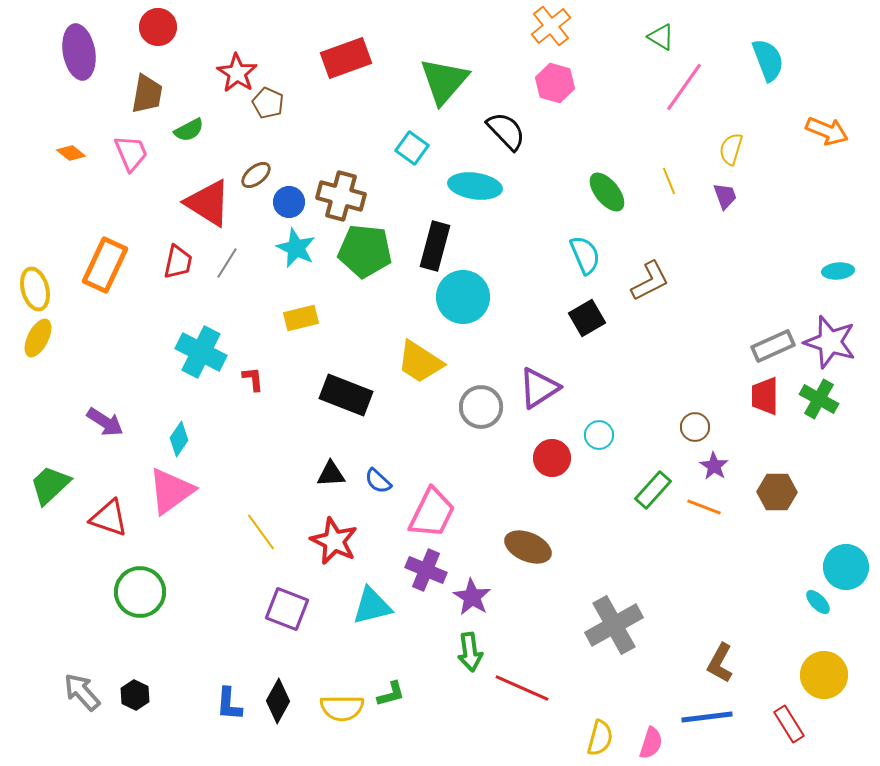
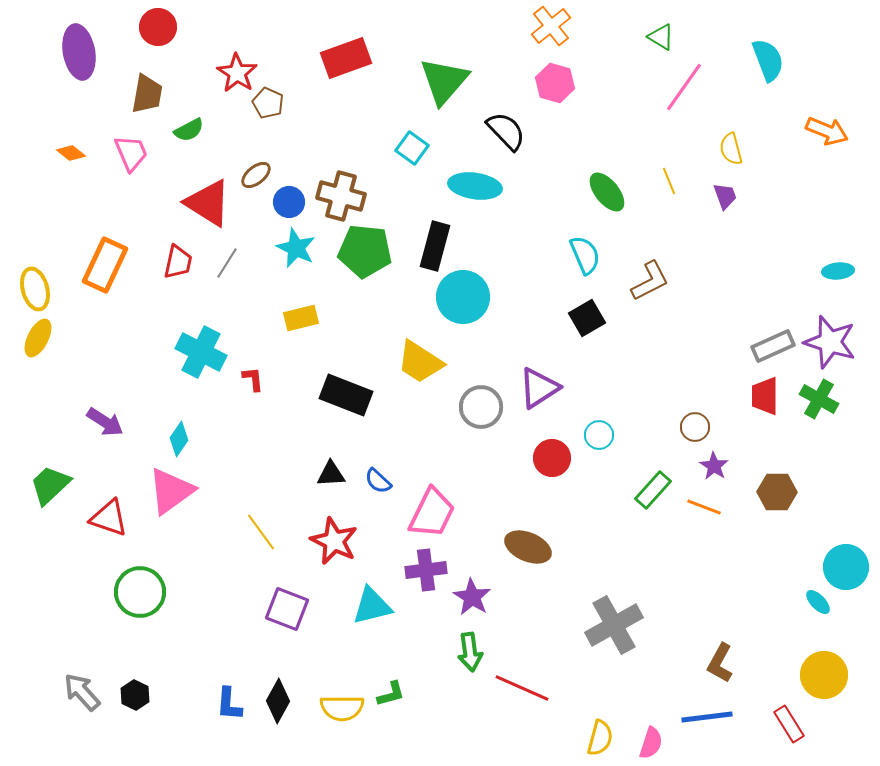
yellow semicircle at (731, 149): rotated 32 degrees counterclockwise
purple cross at (426, 570): rotated 30 degrees counterclockwise
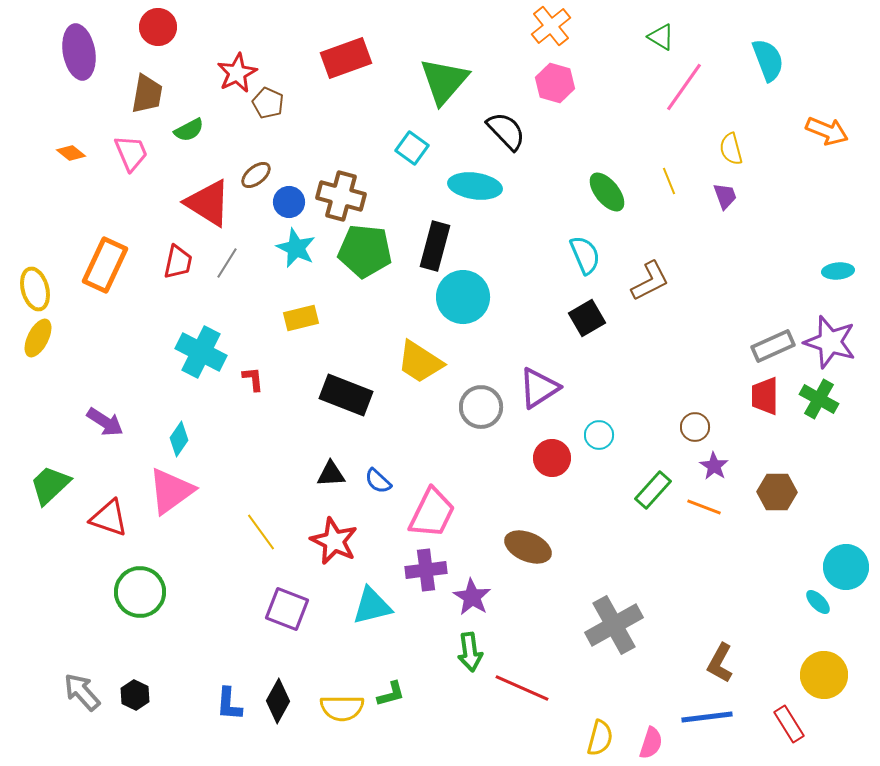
red star at (237, 73): rotated 12 degrees clockwise
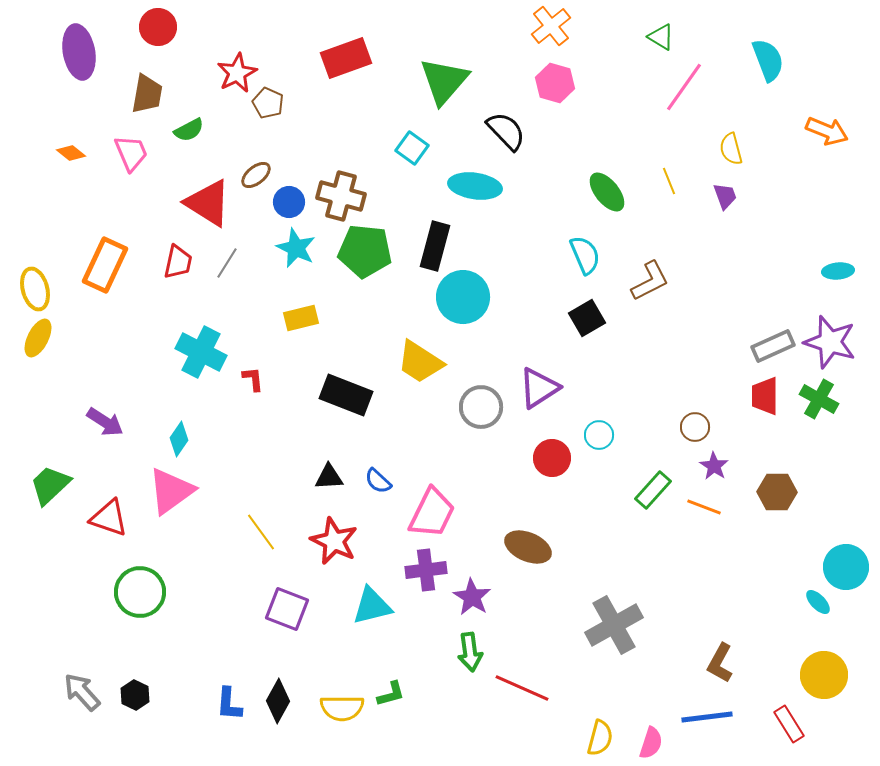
black triangle at (331, 474): moved 2 px left, 3 px down
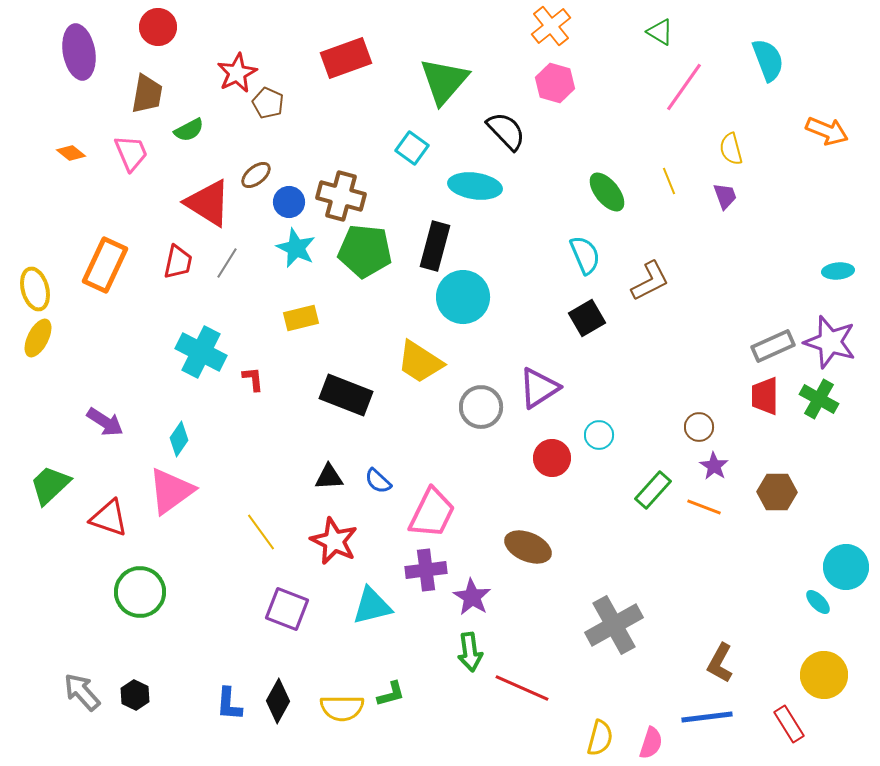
green triangle at (661, 37): moved 1 px left, 5 px up
brown circle at (695, 427): moved 4 px right
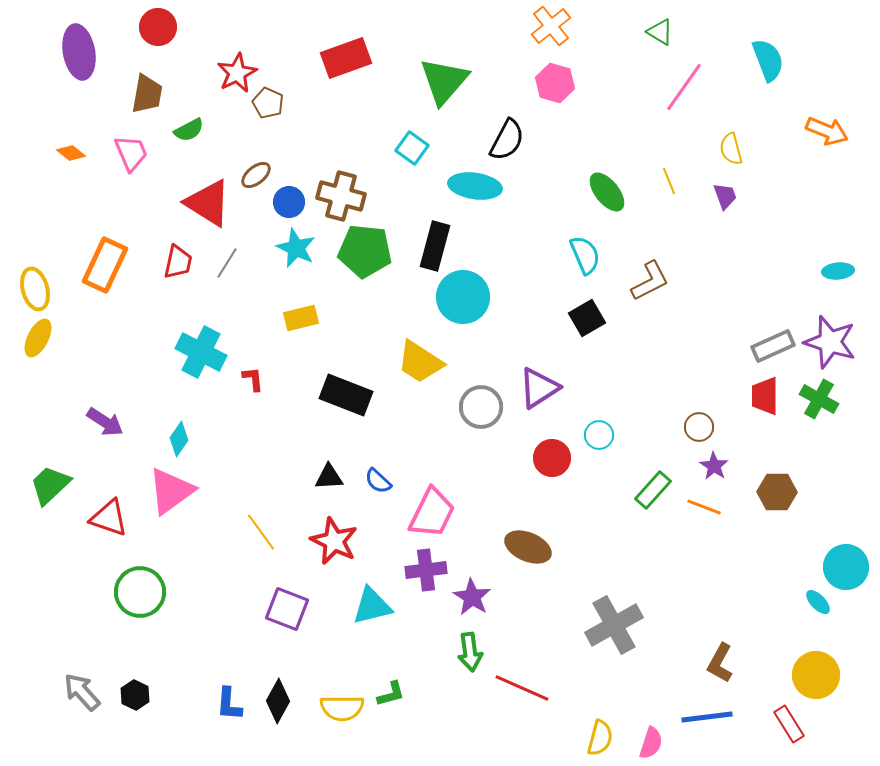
black semicircle at (506, 131): moved 1 px right, 9 px down; rotated 72 degrees clockwise
yellow circle at (824, 675): moved 8 px left
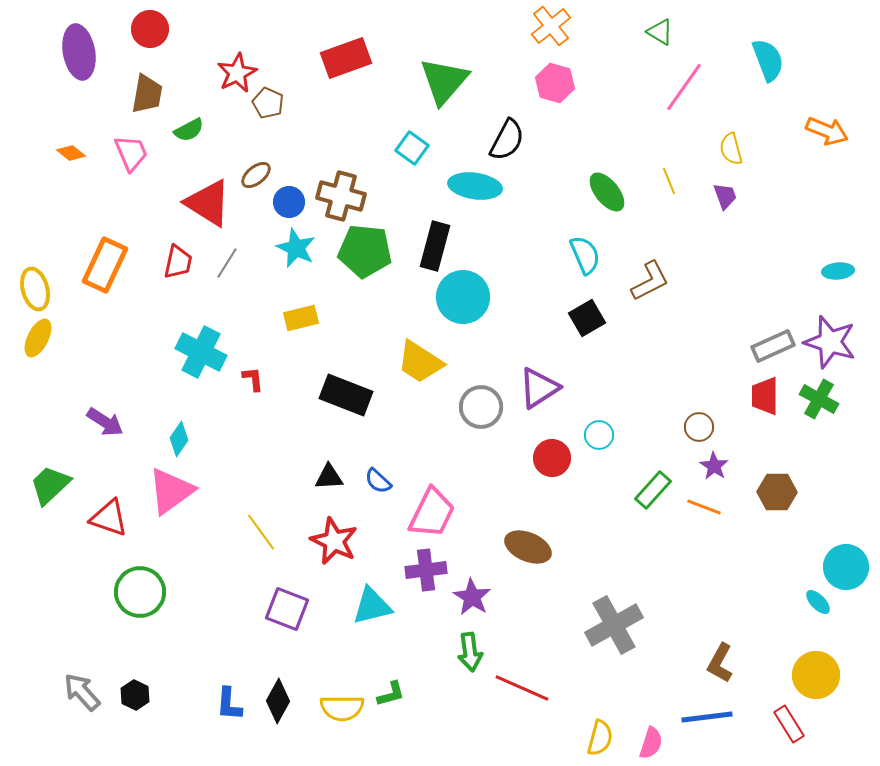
red circle at (158, 27): moved 8 px left, 2 px down
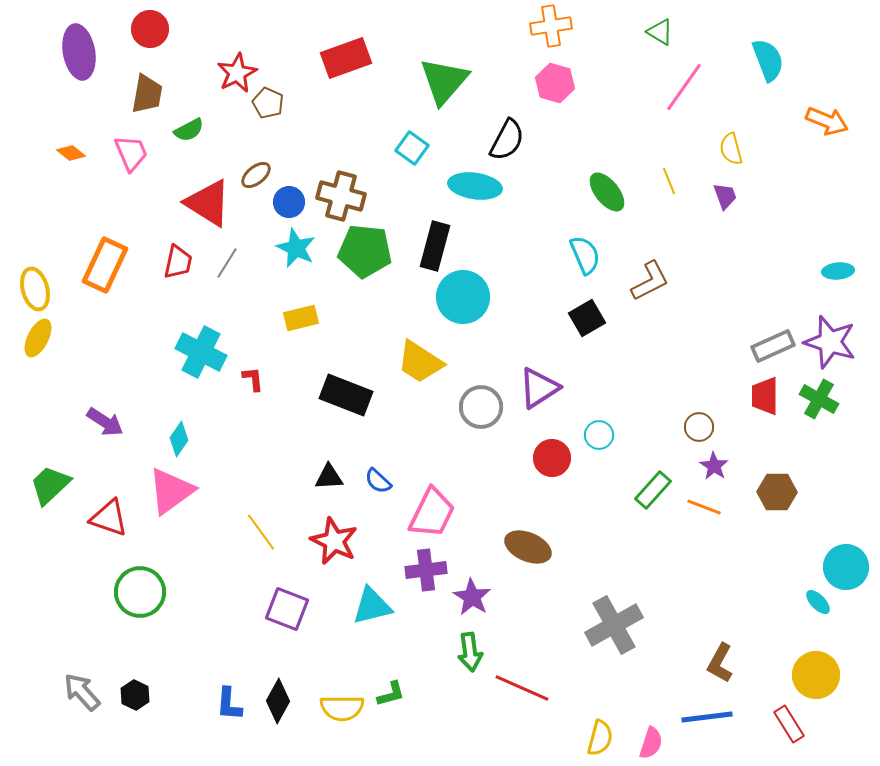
orange cross at (551, 26): rotated 30 degrees clockwise
orange arrow at (827, 131): moved 10 px up
